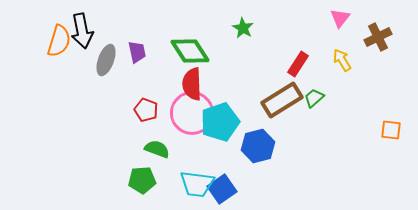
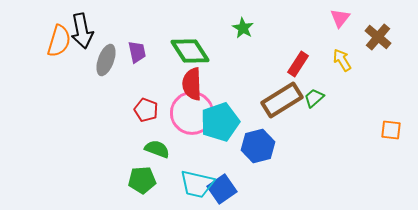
brown cross: rotated 24 degrees counterclockwise
cyan trapezoid: rotated 6 degrees clockwise
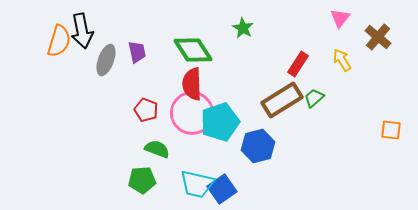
green diamond: moved 3 px right, 1 px up
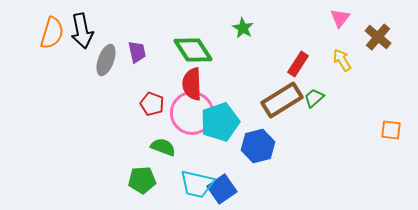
orange semicircle: moved 7 px left, 8 px up
red pentagon: moved 6 px right, 6 px up
green semicircle: moved 6 px right, 2 px up
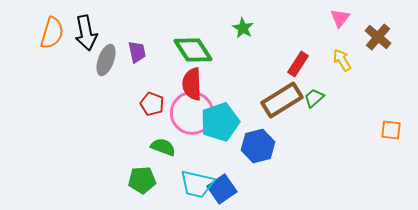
black arrow: moved 4 px right, 2 px down
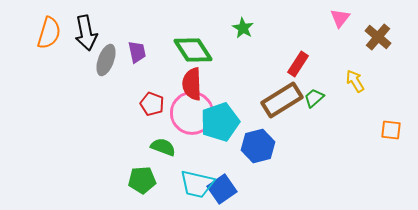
orange semicircle: moved 3 px left
yellow arrow: moved 13 px right, 21 px down
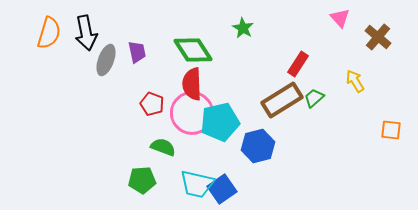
pink triangle: rotated 20 degrees counterclockwise
cyan pentagon: rotated 6 degrees clockwise
